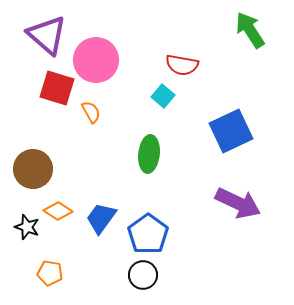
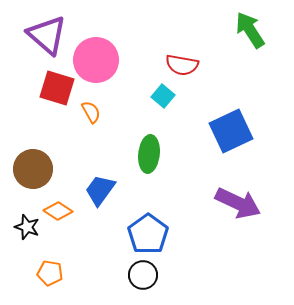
blue trapezoid: moved 1 px left, 28 px up
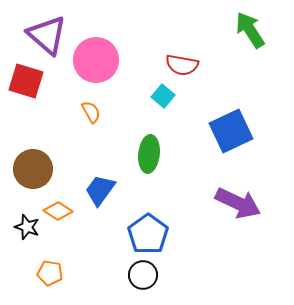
red square: moved 31 px left, 7 px up
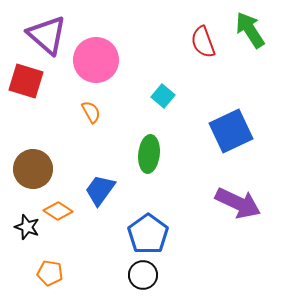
red semicircle: moved 21 px right, 23 px up; rotated 60 degrees clockwise
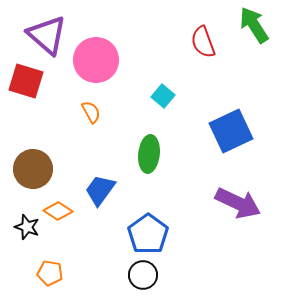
green arrow: moved 4 px right, 5 px up
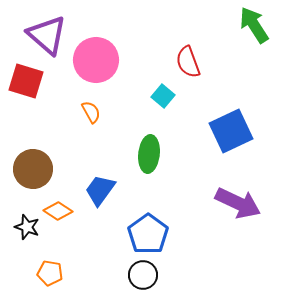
red semicircle: moved 15 px left, 20 px down
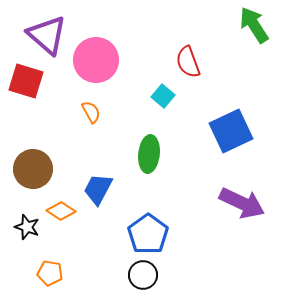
blue trapezoid: moved 2 px left, 1 px up; rotated 8 degrees counterclockwise
purple arrow: moved 4 px right
orange diamond: moved 3 px right
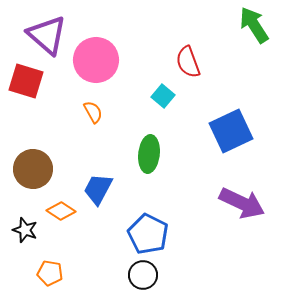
orange semicircle: moved 2 px right
black star: moved 2 px left, 3 px down
blue pentagon: rotated 9 degrees counterclockwise
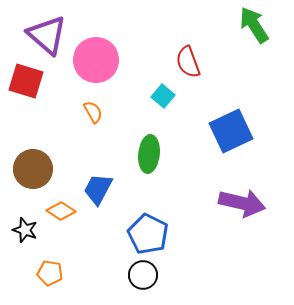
purple arrow: rotated 12 degrees counterclockwise
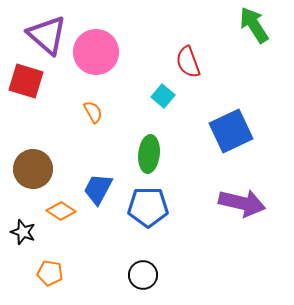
pink circle: moved 8 px up
black star: moved 2 px left, 2 px down
blue pentagon: moved 27 px up; rotated 27 degrees counterclockwise
